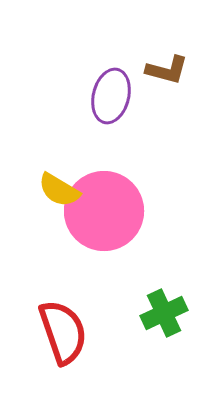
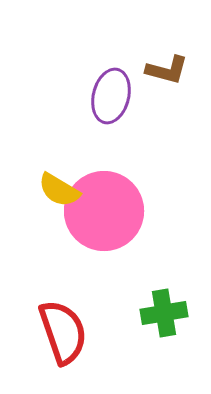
green cross: rotated 15 degrees clockwise
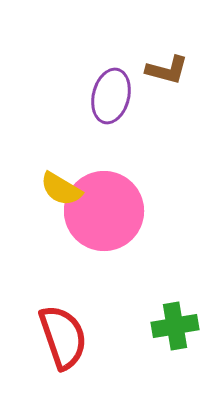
yellow semicircle: moved 2 px right, 1 px up
green cross: moved 11 px right, 13 px down
red semicircle: moved 5 px down
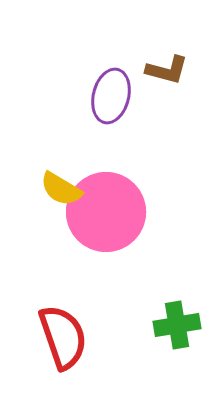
pink circle: moved 2 px right, 1 px down
green cross: moved 2 px right, 1 px up
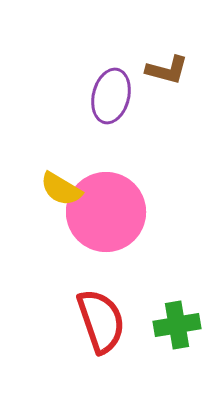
red semicircle: moved 38 px right, 16 px up
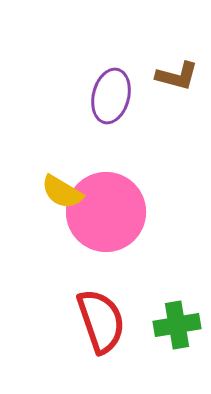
brown L-shape: moved 10 px right, 6 px down
yellow semicircle: moved 1 px right, 3 px down
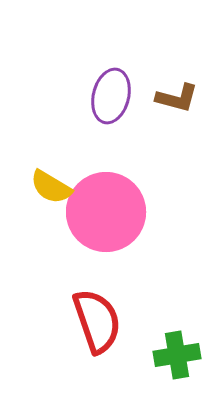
brown L-shape: moved 22 px down
yellow semicircle: moved 11 px left, 5 px up
red semicircle: moved 4 px left
green cross: moved 30 px down
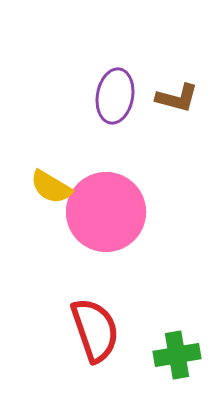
purple ellipse: moved 4 px right; rotated 4 degrees counterclockwise
red semicircle: moved 2 px left, 9 px down
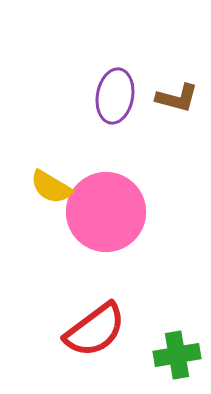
red semicircle: rotated 72 degrees clockwise
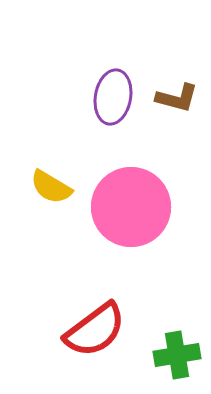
purple ellipse: moved 2 px left, 1 px down
pink circle: moved 25 px right, 5 px up
